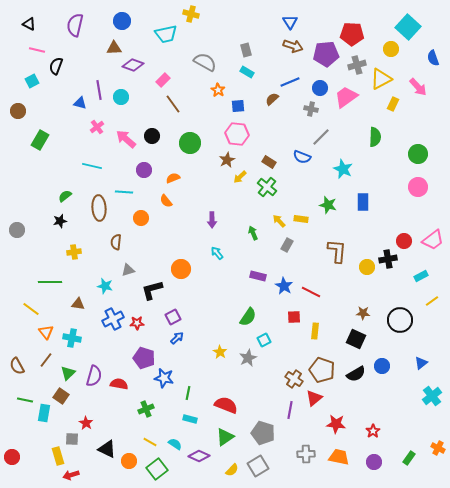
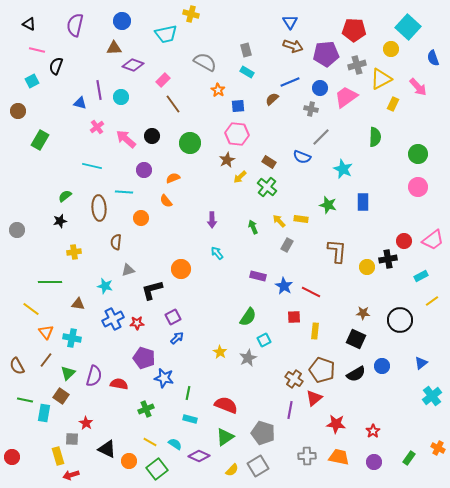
red pentagon at (352, 34): moved 2 px right, 4 px up
green arrow at (253, 233): moved 6 px up
gray cross at (306, 454): moved 1 px right, 2 px down
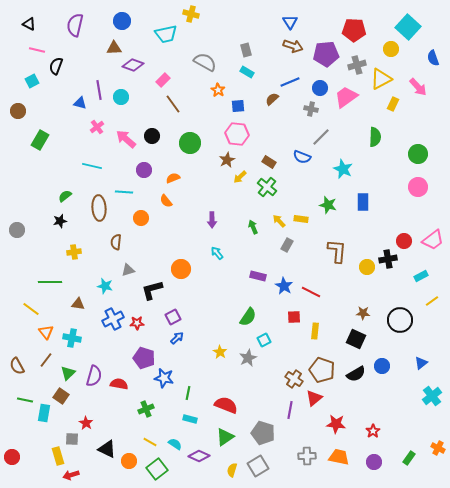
yellow semicircle at (232, 470): rotated 152 degrees clockwise
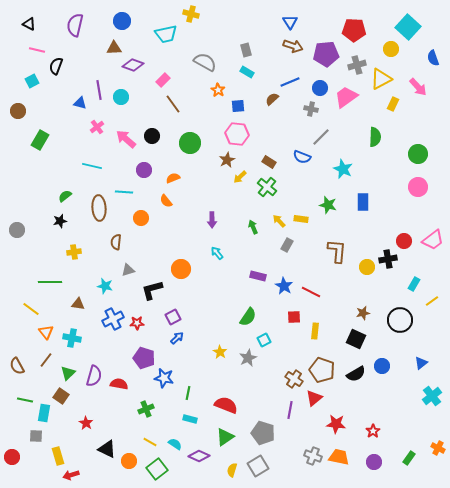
cyan rectangle at (421, 276): moved 7 px left, 8 px down; rotated 32 degrees counterclockwise
brown star at (363, 313): rotated 16 degrees counterclockwise
gray square at (72, 439): moved 36 px left, 3 px up
gray cross at (307, 456): moved 6 px right; rotated 24 degrees clockwise
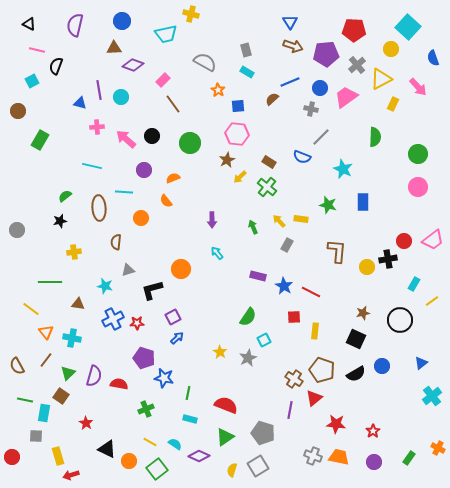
gray cross at (357, 65): rotated 24 degrees counterclockwise
pink cross at (97, 127): rotated 32 degrees clockwise
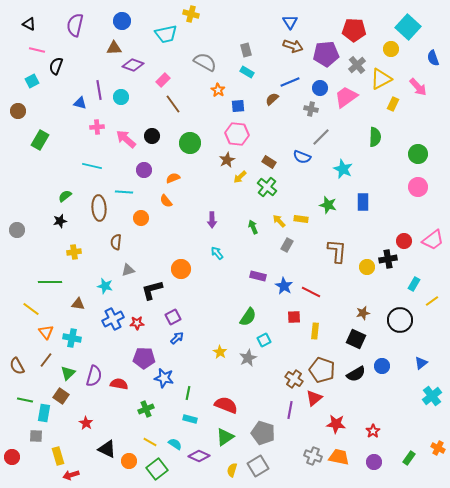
purple pentagon at (144, 358): rotated 15 degrees counterclockwise
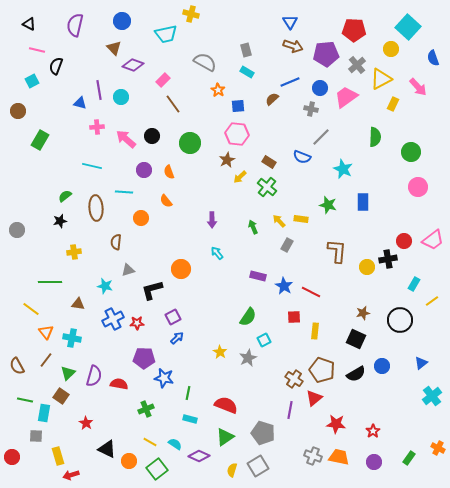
brown triangle at (114, 48): rotated 49 degrees clockwise
green circle at (418, 154): moved 7 px left, 2 px up
orange semicircle at (173, 178): moved 4 px left, 6 px up; rotated 88 degrees counterclockwise
brown ellipse at (99, 208): moved 3 px left
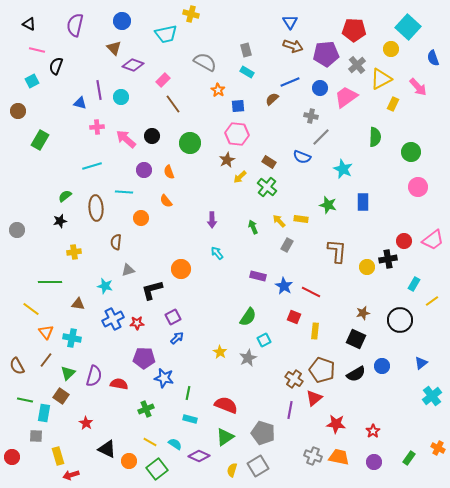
gray cross at (311, 109): moved 7 px down
cyan line at (92, 166): rotated 30 degrees counterclockwise
red square at (294, 317): rotated 24 degrees clockwise
